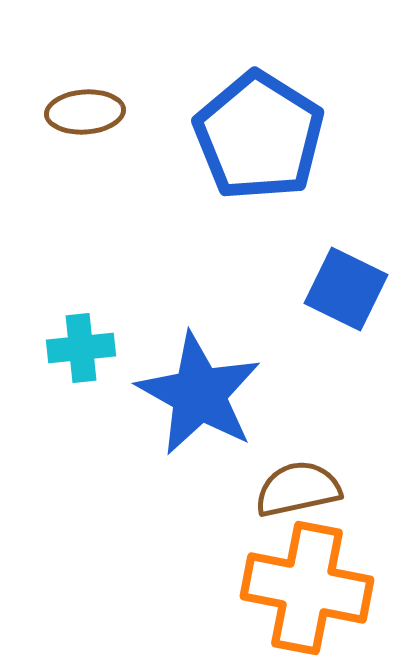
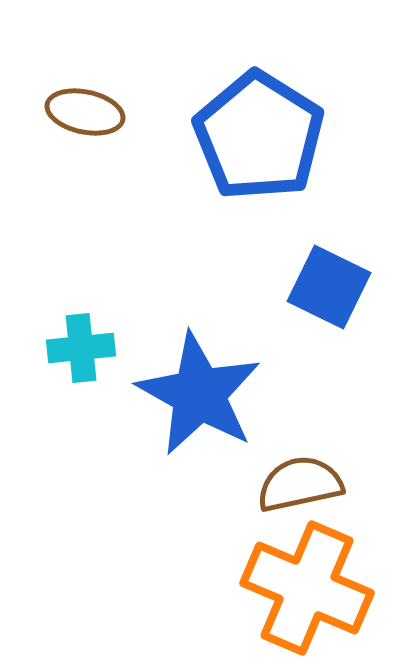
brown ellipse: rotated 16 degrees clockwise
blue square: moved 17 px left, 2 px up
brown semicircle: moved 2 px right, 5 px up
orange cross: rotated 12 degrees clockwise
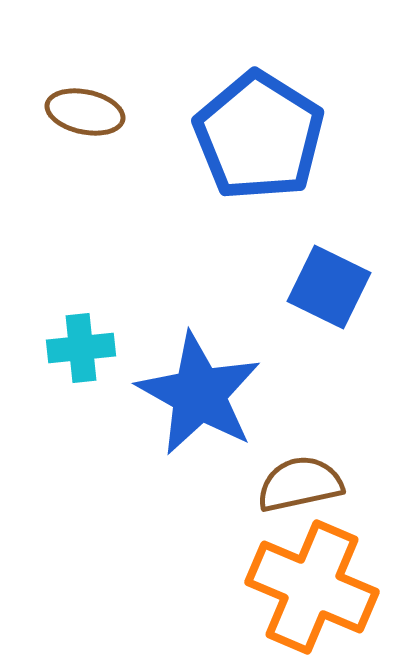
orange cross: moved 5 px right, 1 px up
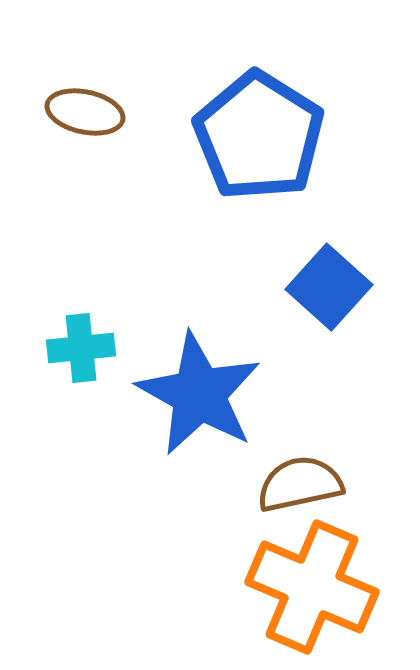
blue square: rotated 16 degrees clockwise
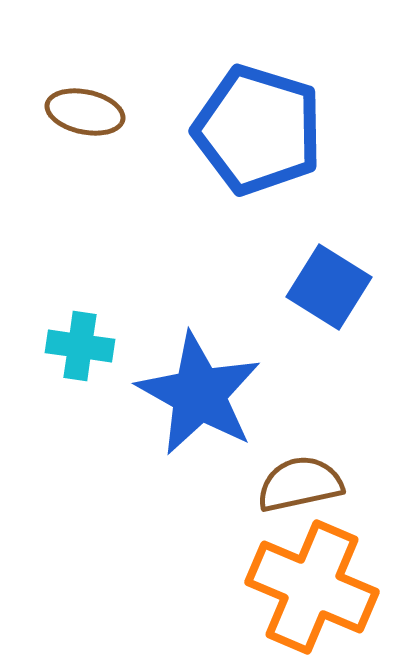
blue pentagon: moved 1 px left, 6 px up; rotated 15 degrees counterclockwise
blue square: rotated 10 degrees counterclockwise
cyan cross: moved 1 px left, 2 px up; rotated 14 degrees clockwise
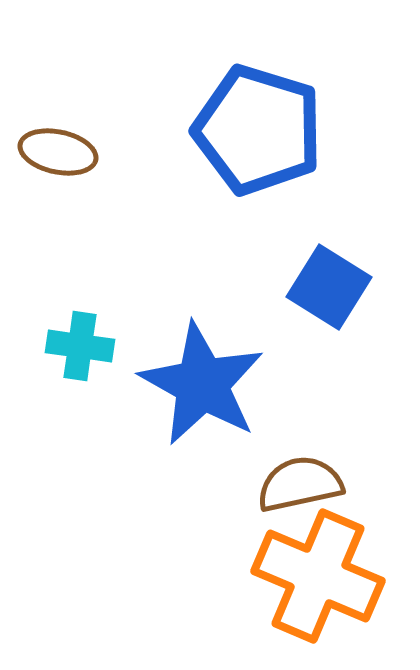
brown ellipse: moved 27 px left, 40 px down
blue star: moved 3 px right, 10 px up
orange cross: moved 6 px right, 11 px up
